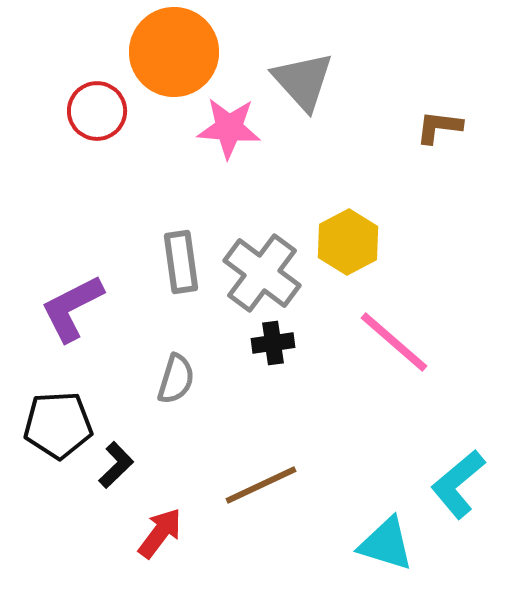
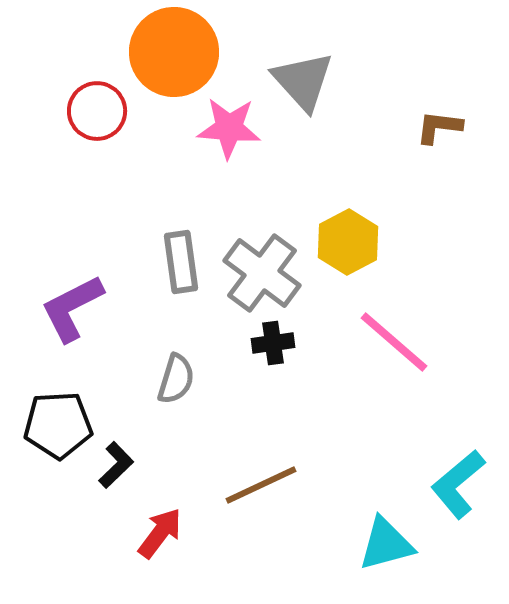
cyan triangle: rotated 32 degrees counterclockwise
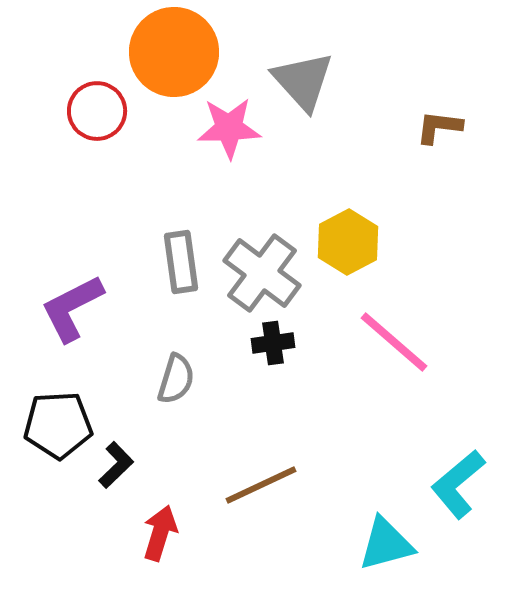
pink star: rotated 6 degrees counterclockwise
red arrow: rotated 20 degrees counterclockwise
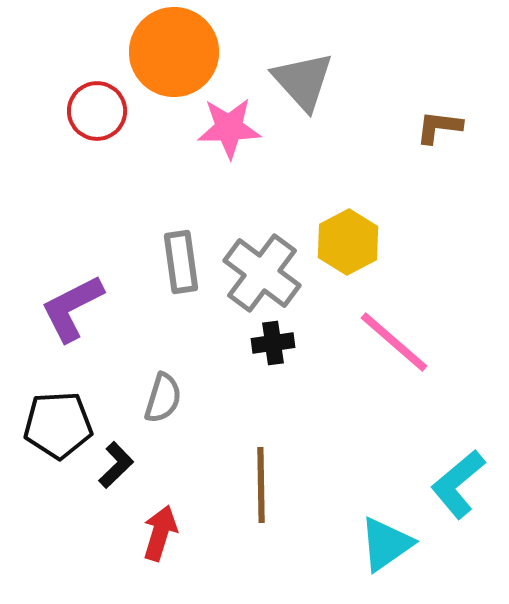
gray semicircle: moved 13 px left, 19 px down
brown line: rotated 66 degrees counterclockwise
cyan triangle: rotated 20 degrees counterclockwise
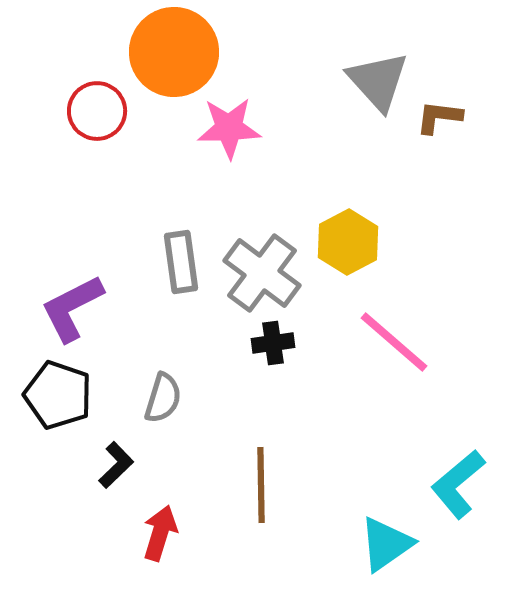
gray triangle: moved 75 px right
brown L-shape: moved 10 px up
black pentagon: moved 30 px up; rotated 22 degrees clockwise
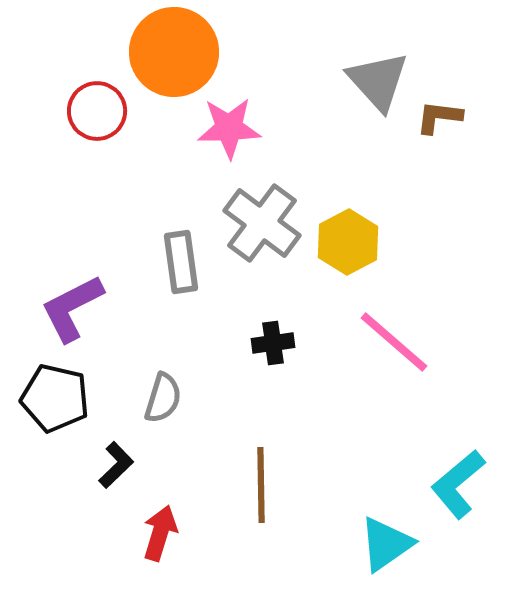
gray cross: moved 50 px up
black pentagon: moved 3 px left, 3 px down; rotated 6 degrees counterclockwise
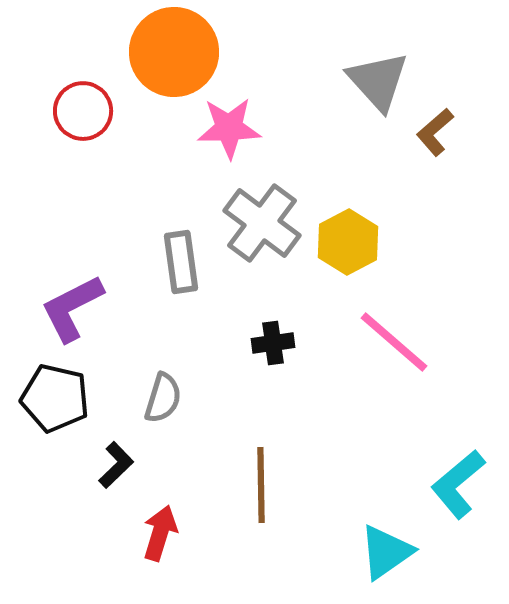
red circle: moved 14 px left
brown L-shape: moved 4 px left, 15 px down; rotated 48 degrees counterclockwise
cyan triangle: moved 8 px down
